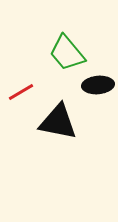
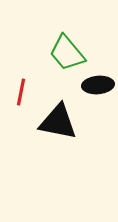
red line: rotated 48 degrees counterclockwise
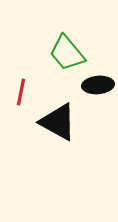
black triangle: rotated 18 degrees clockwise
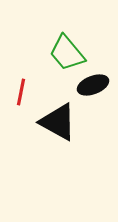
black ellipse: moved 5 px left; rotated 16 degrees counterclockwise
